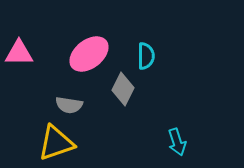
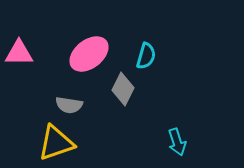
cyan semicircle: rotated 16 degrees clockwise
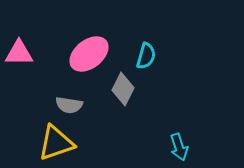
cyan arrow: moved 2 px right, 5 px down
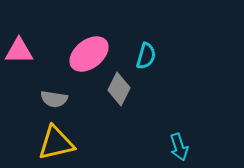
pink triangle: moved 2 px up
gray diamond: moved 4 px left
gray semicircle: moved 15 px left, 6 px up
yellow triangle: rotated 6 degrees clockwise
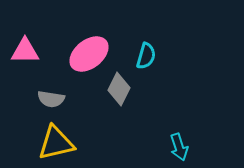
pink triangle: moved 6 px right
gray semicircle: moved 3 px left
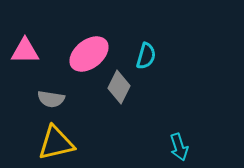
gray diamond: moved 2 px up
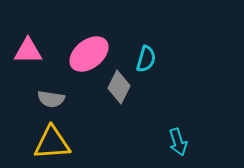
pink triangle: moved 3 px right
cyan semicircle: moved 3 px down
yellow triangle: moved 4 px left; rotated 9 degrees clockwise
cyan arrow: moved 1 px left, 5 px up
